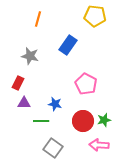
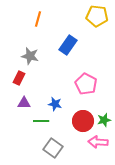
yellow pentagon: moved 2 px right
red rectangle: moved 1 px right, 5 px up
pink arrow: moved 1 px left, 3 px up
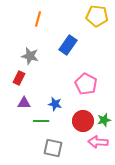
gray square: rotated 24 degrees counterclockwise
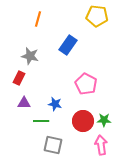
green star: rotated 16 degrees clockwise
pink arrow: moved 3 px right, 3 px down; rotated 78 degrees clockwise
gray square: moved 3 px up
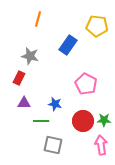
yellow pentagon: moved 10 px down
